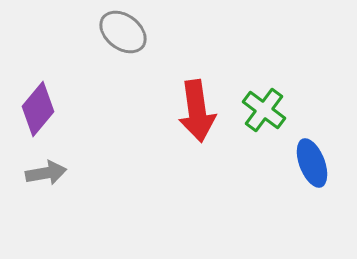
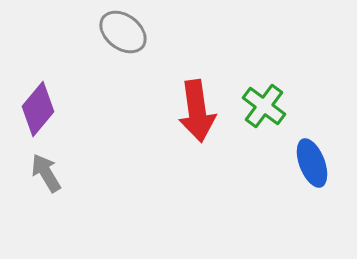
green cross: moved 4 px up
gray arrow: rotated 111 degrees counterclockwise
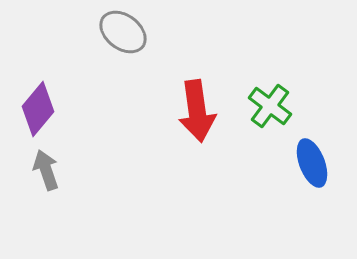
green cross: moved 6 px right
gray arrow: moved 3 px up; rotated 12 degrees clockwise
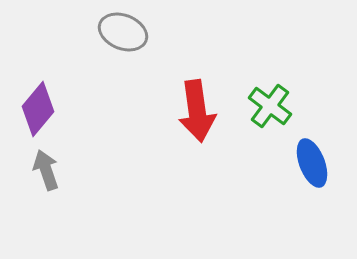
gray ellipse: rotated 15 degrees counterclockwise
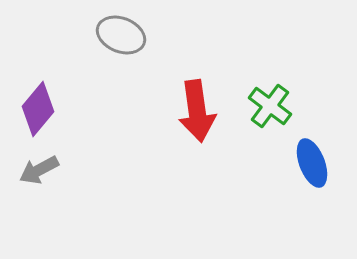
gray ellipse: moved 2 px left, 3 px down
gray arrow: moved 7 px left; rotated 99 degrees counterclockwise
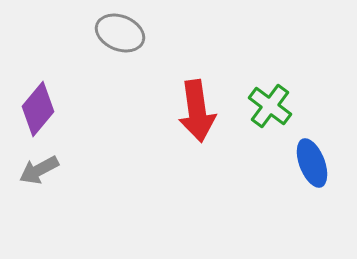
gray ellipse: moved 1 px left, 2 px up
